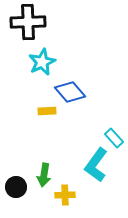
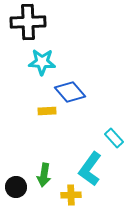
cyan star: rotated 28 degrees clockwise
cyan L-shape: moved 6 px left, 4 px down
yellow cross: moved 6 px right
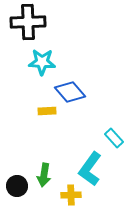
black circle: moved 1 px right, 1 px up
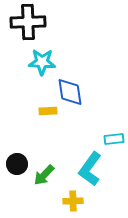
blue diamond: rotated 32 degrees clockwise
yellow rectangle: moved 1 px right
cyan rectangle: moved 1 px down; rotated 54 degrees counterclockwise
green arrow: rotated 35 degrees clockwise
black circle: moved 22 px up
yellow cross: moved 2 px right, 6 px down
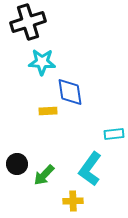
black cross: rotated 16 degrees counterclockwise
cyan rectangle: moved 5 px up
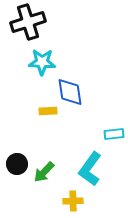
green arrow: moved 3 px up
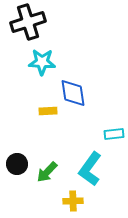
blue diamond: moved 3 px right, 1 px down
green arrow: moved 3 px right
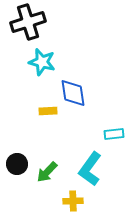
cyan star: rotated 12 degrees clockwise
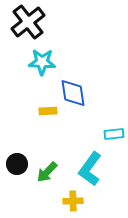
black cross: rotated 20 degrees counterclockwise
cyan star: rotated 12 degrees counterclockwise
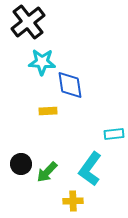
blue diamond: moved 3 px left, 8 px up
black circle: moved 4 px right
